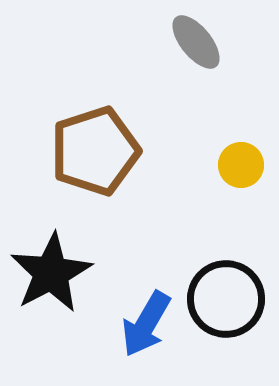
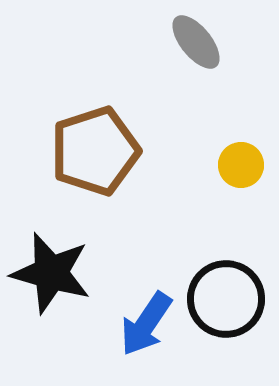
black star: rotated 28 degrees counterclockwise
blue arrow: rotated 4 degrees clockwise
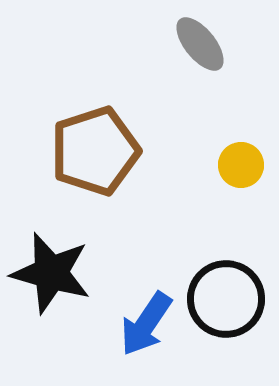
gray ellipse: moved 4 px right, 2 px down
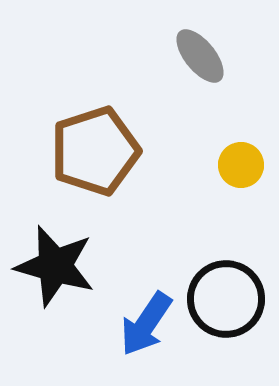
gray ellipse: moved 12 px down
black star: moved 4 px right, 7 px up
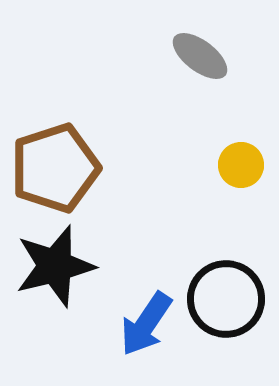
gray ellipse: rotated 14 degrees counterclockwise
brown pentagon: moved 40 px left, 17 px down
black star: rotated 30 degrees counterclockwise
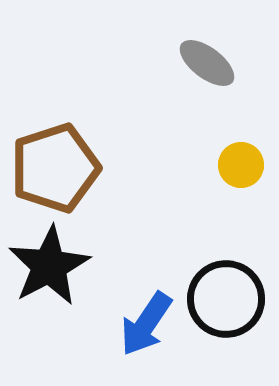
gray ellipse: moved 7 px right, 7 px down
black star: moved 6 px left; rotated 14 degrees counterclockwise
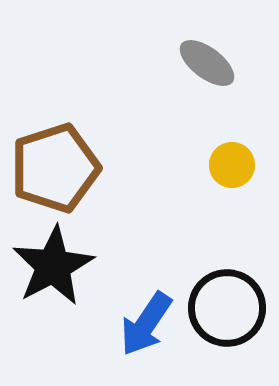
yellow circle: moved 9 px left
black star: moved 4 px right
black circle: moved 1 px right, 9 px down
